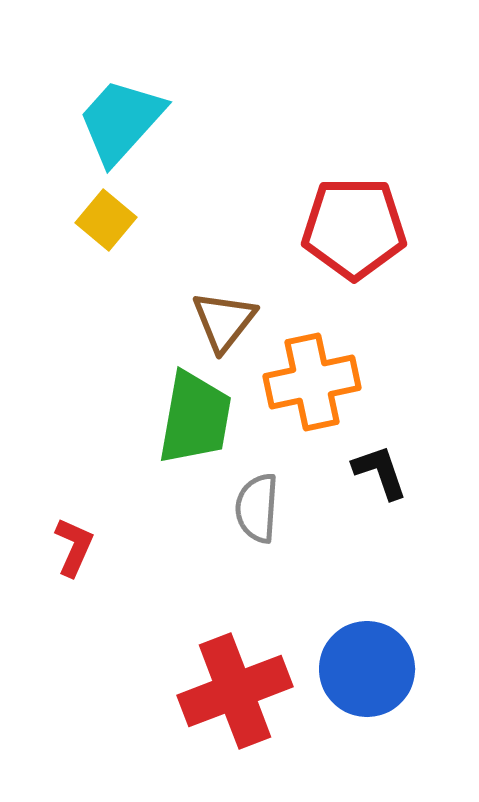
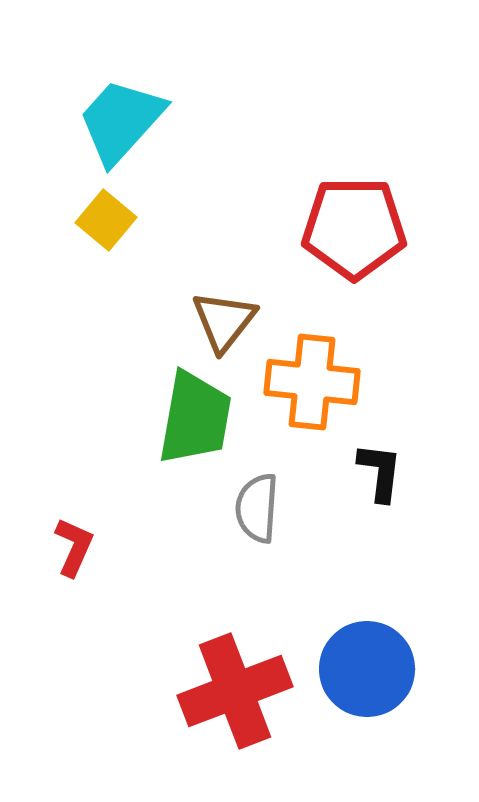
orange cross: rotated 18 degrees clockwise
black L-shape: rotated 26 degrees clockwise
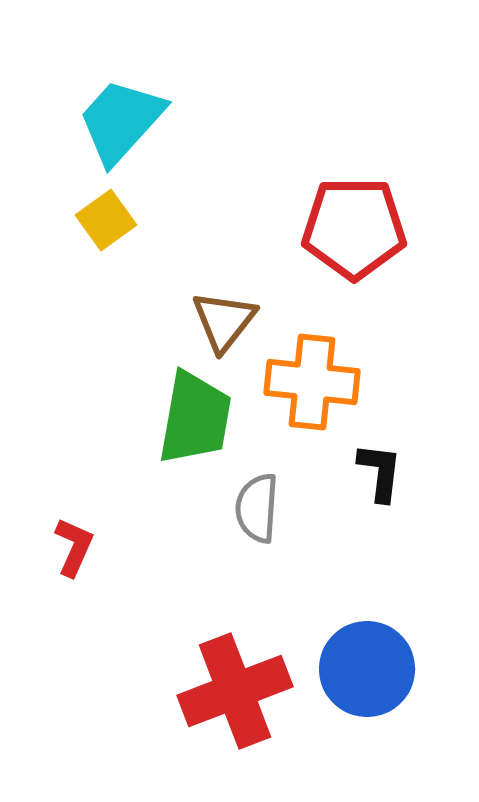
yellow square: rotated 14 degrees clockwise
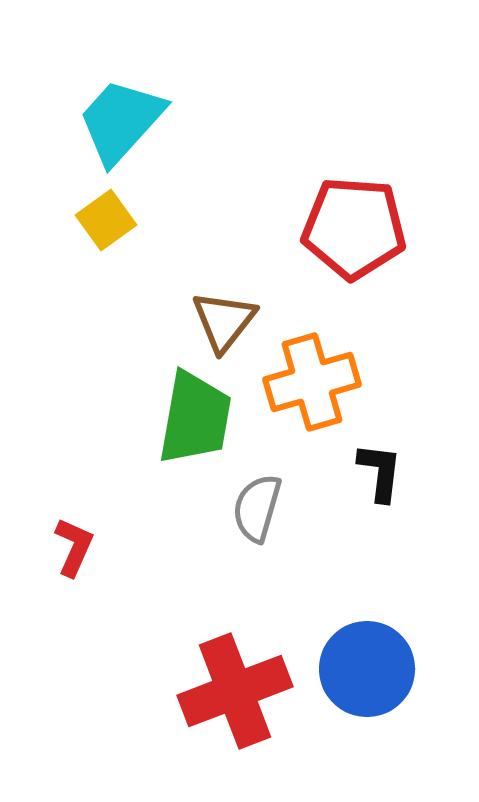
red pentagon: rotated 4 degrees clockwise
orange cross: rotated 22 degrees counterclockwise
gray semicircle: rotated 12 degrees clockwise
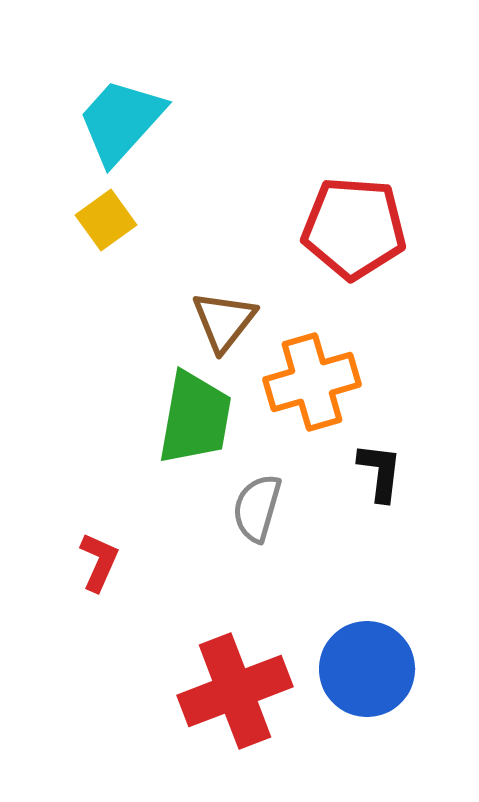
red L-shape: moved 25 px right, 15 px down
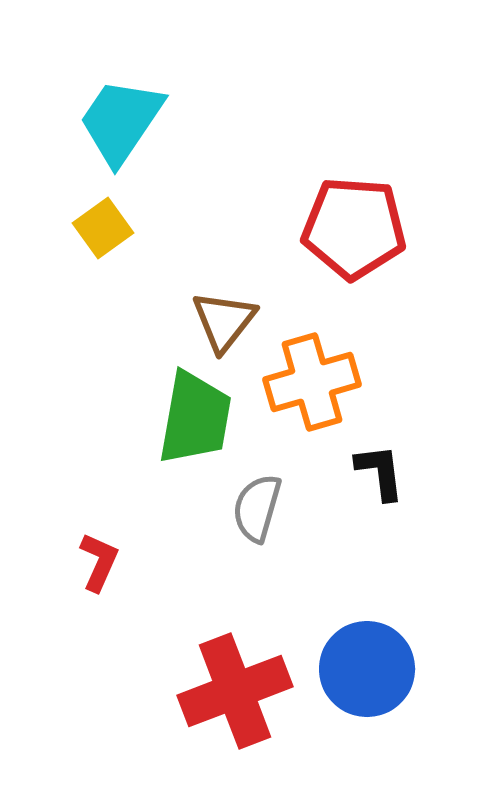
cyan trapezoid: rotated 8 degrees counterclockwise
yellow square: moved 3 px left, 8 px down
black L-shape: rotated 14 degrees counterclockwise
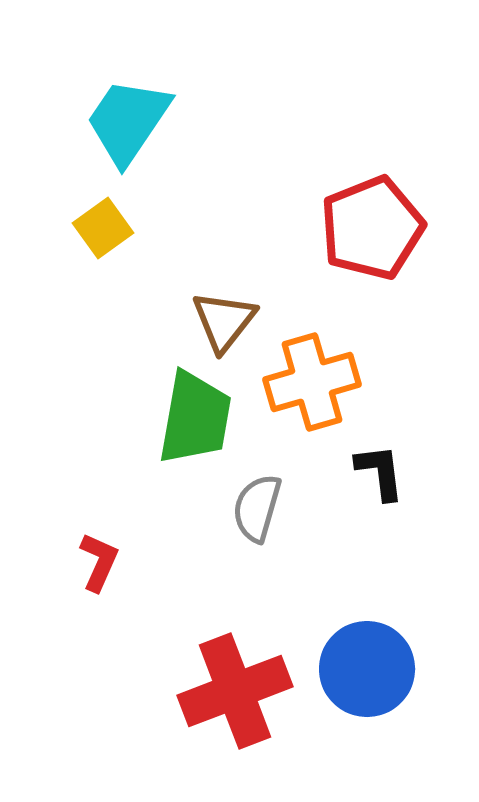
cyan trapezoid: moved 7 px right
red pentagon: moved 18 px right; rotated 26 degrees counterclockwise
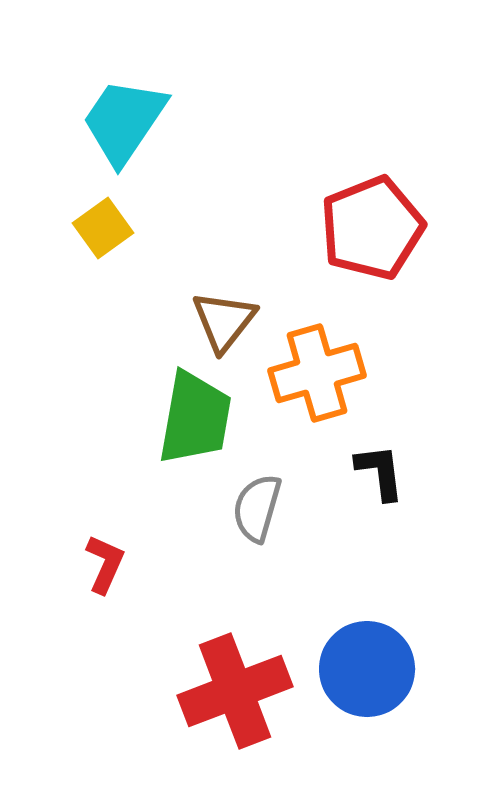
cyan trapezoid: moved 4 px left
orange cross: moved 5 px right, 9 px up
red L-shape: moved 6 px right, 2 px down
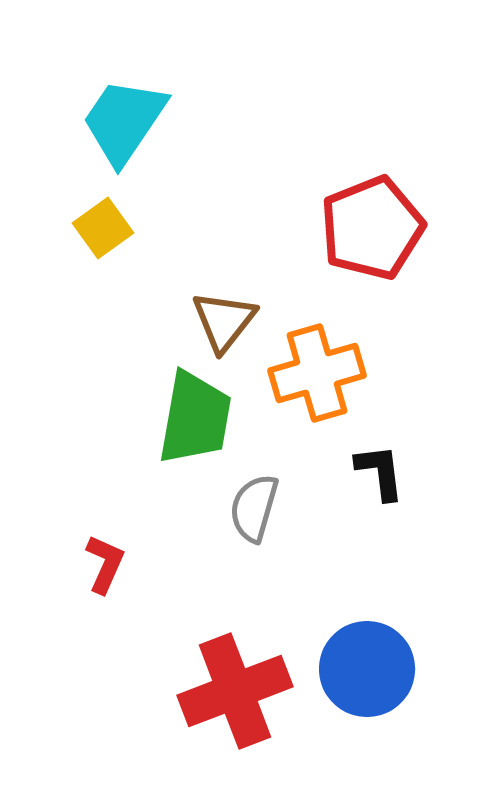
gray semicircle: moved 3 px left
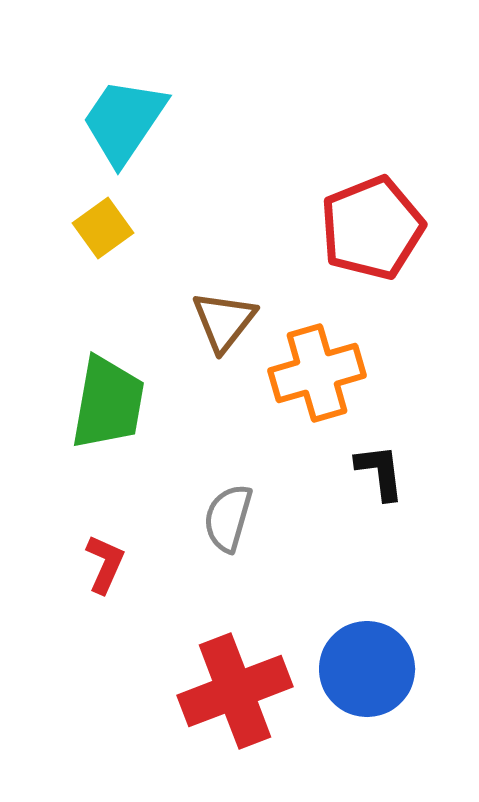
green trapezoid: moved 87 px left, 15 px up
gray semicircle: moved 26 px left, 10 px down
